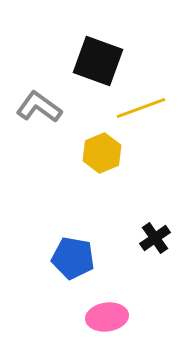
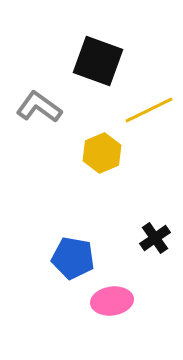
yellow line: moved 8 px right, 2 px down; rotated 6 degrees counterclockwise
pink ellipse: moved 5 px right, 16 px up
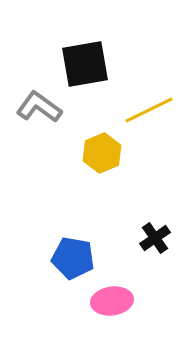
black square: moved 13 px left, 3 px down; rotated 30 degrees counterclockwise
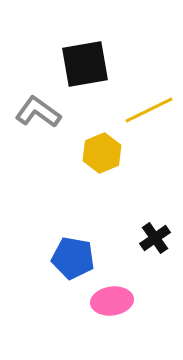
gray L-shape: moved 1 px left, 5 px down
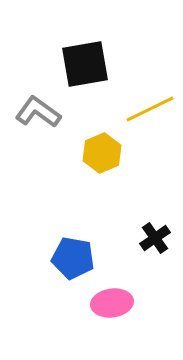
yellow line: moved 1 px right, 1 px up
pink ellipse: moved 2 px down
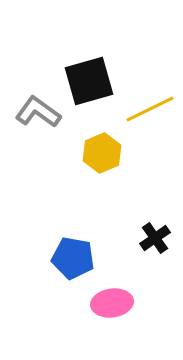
black square: moved 4 px right, 17 px down; rotated 6 degrees counterclockwise
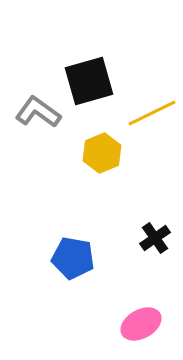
yellow line: moved 2 px right, 4 px down
pink ellipse: moved 29 px right, 21 px down; rotated 21 degrees counterclockwise
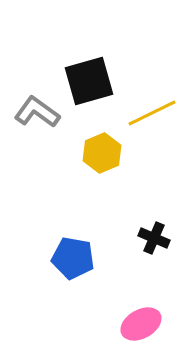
gray L-shape: moved 1 px left
black cross: moved 1 px left; rotated 32 degrees counterclockwise
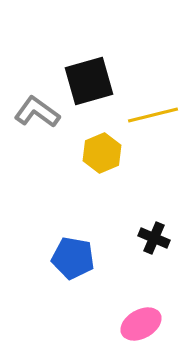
yellow line: moved 1 px right, 2 px down; rotated 12 degrees clockwise
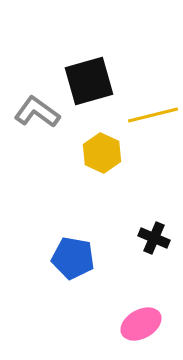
yellow hexagon: rotated 12 degrees counterclockwise
